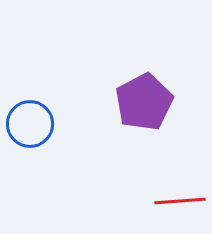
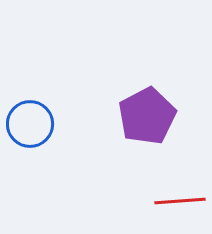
purple pentagon: moved 3 px right, 14 px down
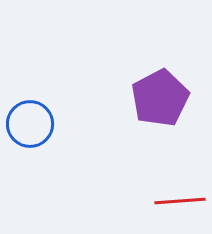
purple pentagon: moved 13 px right, 18 px up
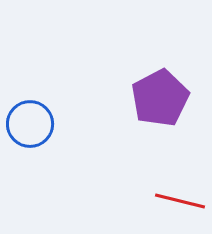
red line: rotated 18 degrees clockwise
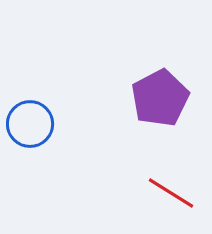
red line: moved 9 px left, 8 px up; rotated 18 degrees clockwise
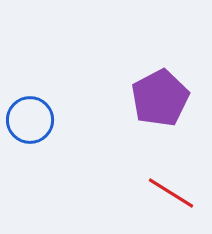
blue circle: moved 4 px up
